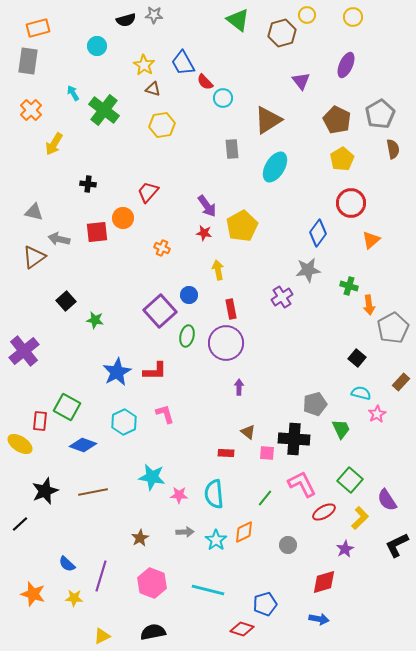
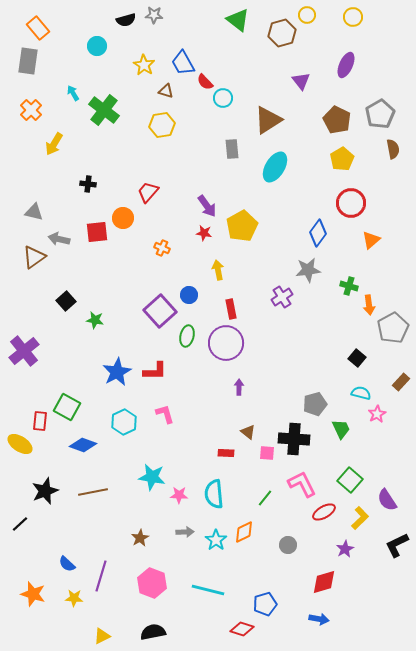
orange rectangle at (38, 28): rotated 65 degrees clockwise
brown triangle at (153, 89): moved 13 px right, 2 px down
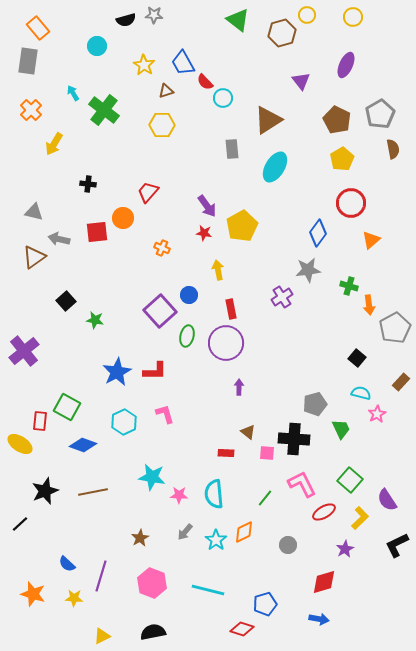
brown triangle at (166, 91): rotated 35 degrees counterclockwise
yellow hexagon at (162, 125): rotated 10 degrees clockwise
gray pentagon at (393, 328): moved 2 px right
gray arrow at (185, 532): rotated 132 degrees clockwise
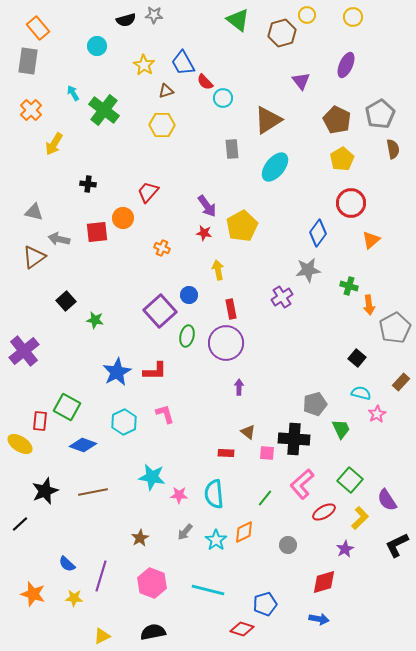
cyan ellipse at (275, 167): rotated 8 degrees clockwise
pink L-shape at (302, 484): rotated 104 degrees counterclockwise
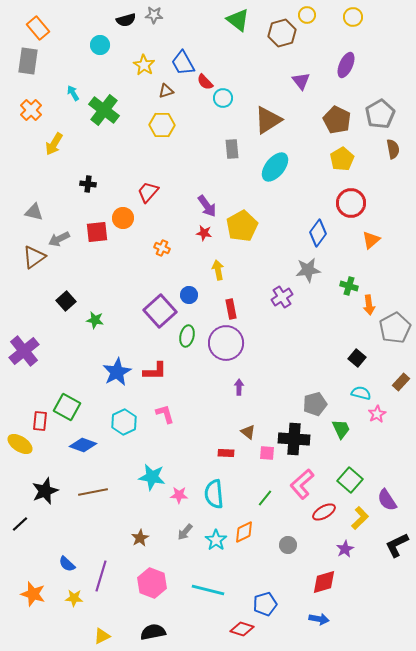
cyan circle at (97, 46): moved 3 px right, 1 px up
gray arrow at (59, 239): rotated 40 degrees counterclockwise
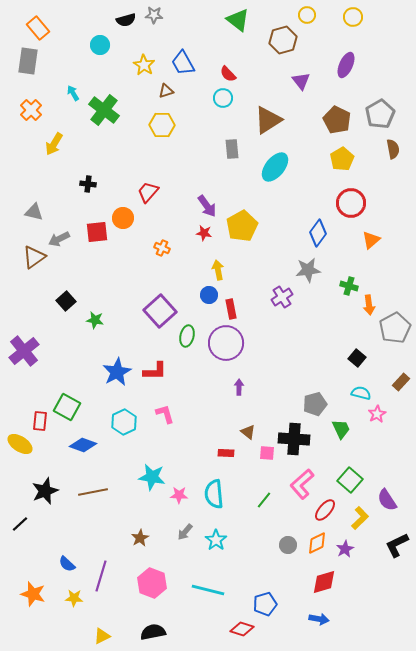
brown hexagon at (282, 33): moved 1 px right, 7 px down
red semicircle at (205, 82): moved 23 px right, 8 px up
blue circle at (189, 295): moved 20 px right
green line at (265, 498): moved 1 px left, 2 px down
red ellipse at (324, 512): moved 1 px right, 2 px up; rotated 20 degrees counterclockwise
orange diamond at (244, 532): moved 73 px right, 11 px down
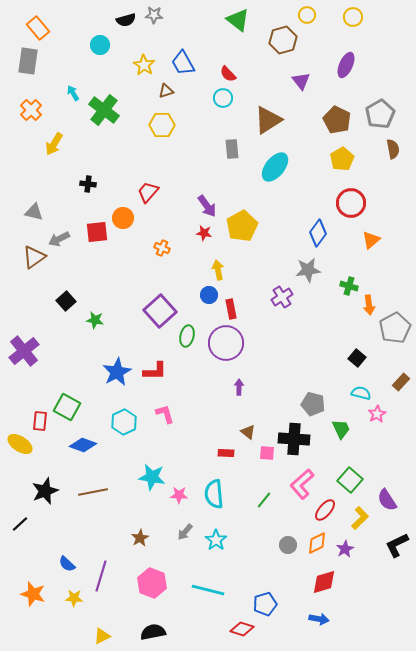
gray pentagon at (315, 404): moved 2 px left; rotated 30 degrees clockwise
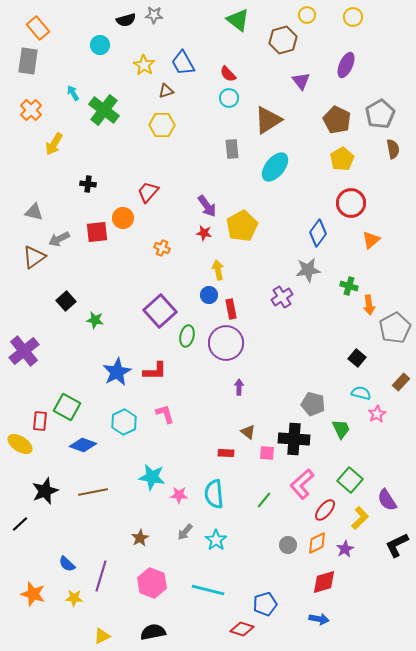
cyan circle at (223, 98): moved 6 px right
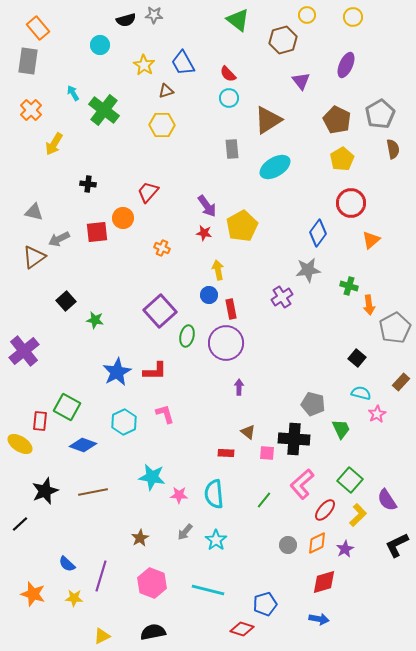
cyan ellipse at (275, 167): rotated 20 degrees clockwise
yellow L-shape at (360, 518): moved 2 px left, 3 px up
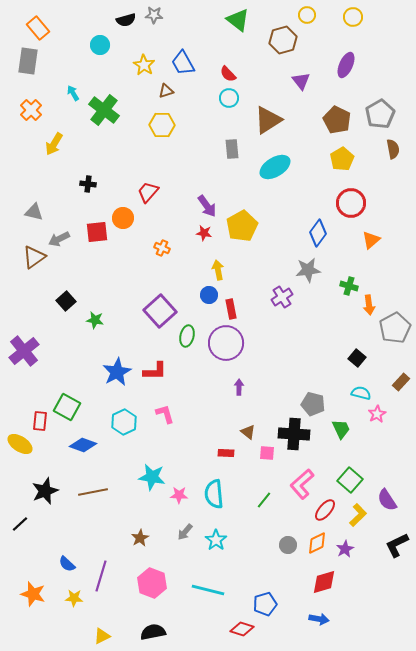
black cross at (294, 439): moved 5 px up
